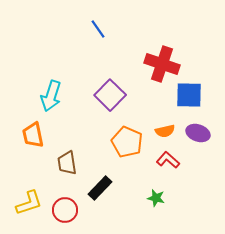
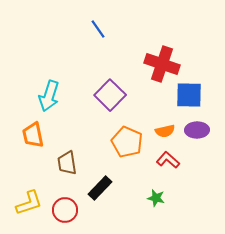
cyan arrow: moved 2 px left
purple ellipse: moved 1 px left, 3 px up; rotated 20 degrees counterclockwise
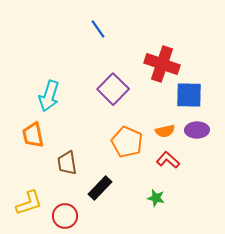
purple square: moved 3 px right, 6 px up
red circle: moved 6 px down
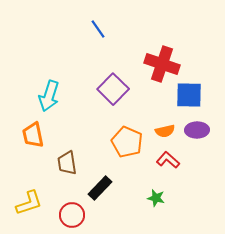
red circle: moved 7 px right, 1 px up
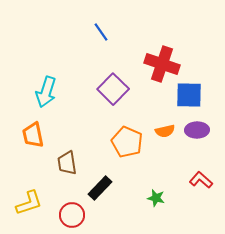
blue line: moved 3 px right, 3 px down
cyan arrow: moved 3 px left, 4 px up
red L-shape: moved 33 px right, 20 px down
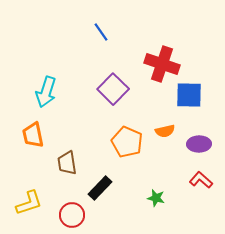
purple ellipse: moved 2 px right, 14 px down
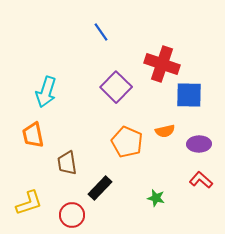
purple square: moved 3 px right, 2 px up
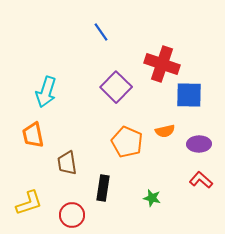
black rectangle: moved 3 px right; rotated 35 degrees counterclockwise
green star: moved 4 px left
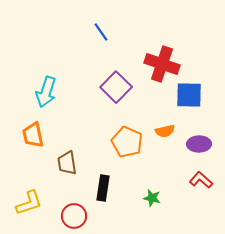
red circle: moved 2 px right, 1 px down
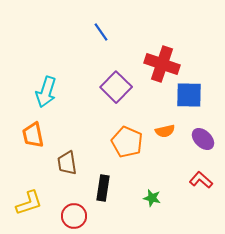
purple ellipse: moved 4 px right, 5 px up; rotated 45 degrees clockwise
